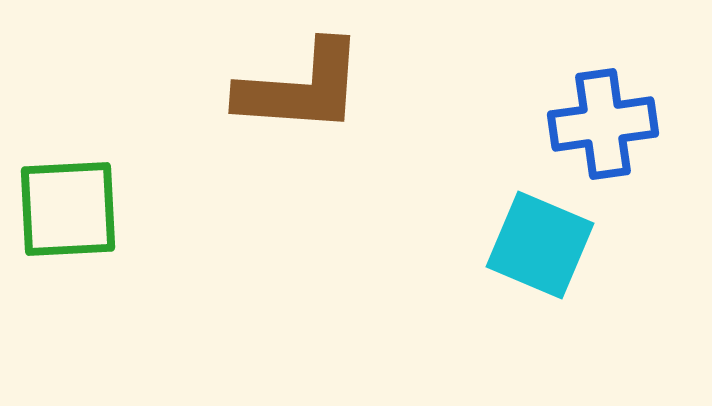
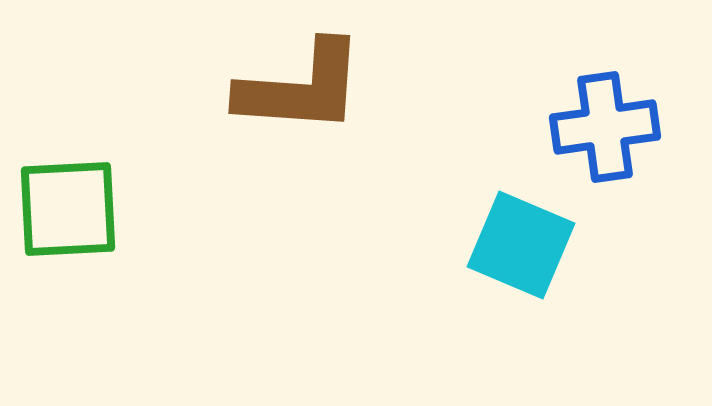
blue cross: moved 2 px right, 3 px down
cyan square: moved 19 px left
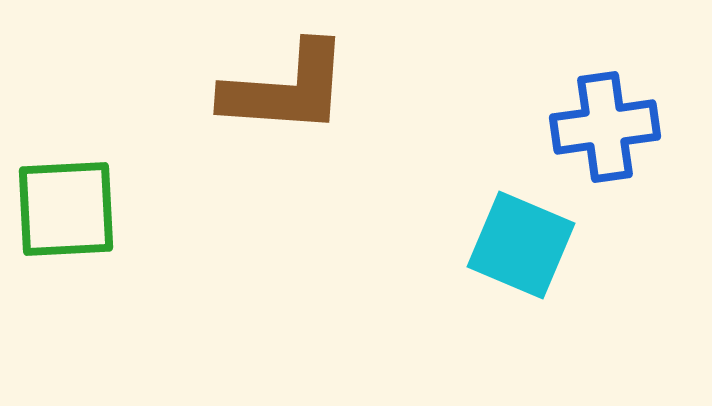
brown L-shape: moved 15 px left, 1 px down
green square: moved 2 px left
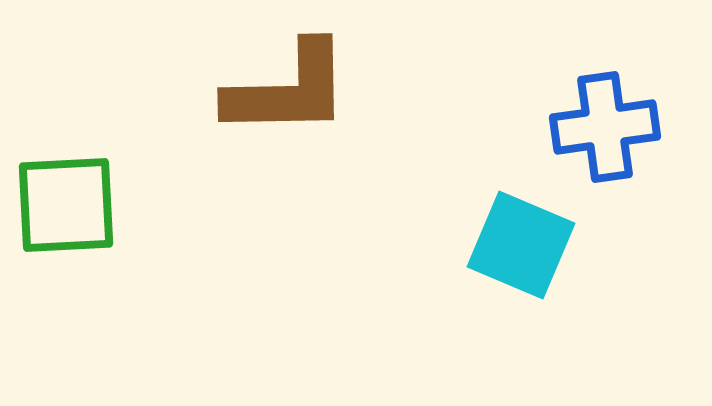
brown L-shape: moved 2 px right, 1 px down; rotated 5 degrees counterclockwise
green square: moved 4 px up
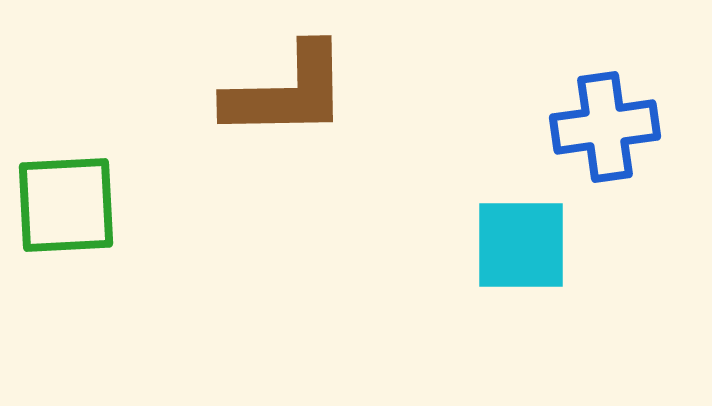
brown L-shape: moved 1 px left, 2 px down
cyan square: rotated 23 degrees counterclockwise
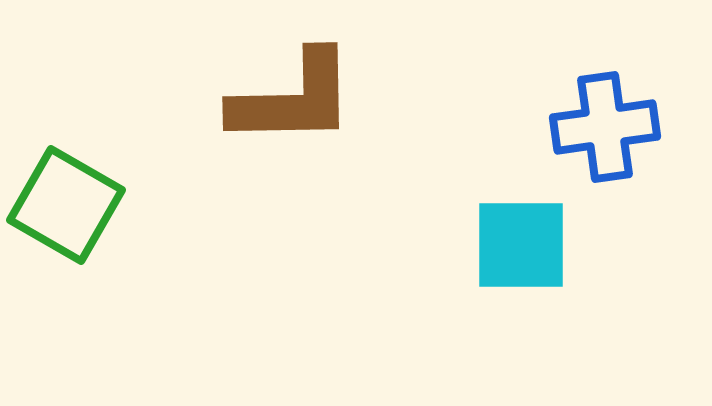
brown L-shape: moved 6 px right, 7 px down
green square: rotated 33 degrees clockwise
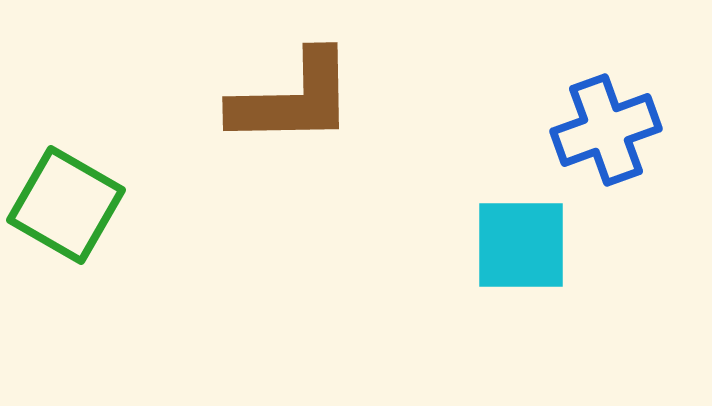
blue cross: moved 1 px right, 3 px down; rotated 12 degrees counterclockwise
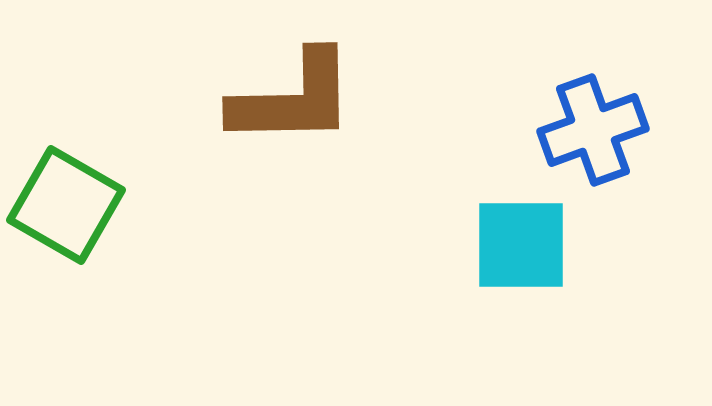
blue cross: moved 13 px left
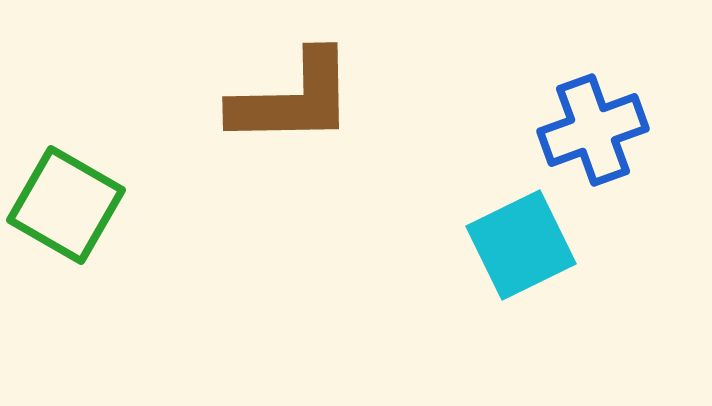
cyan square: rotated 26 degrees counterclockwise
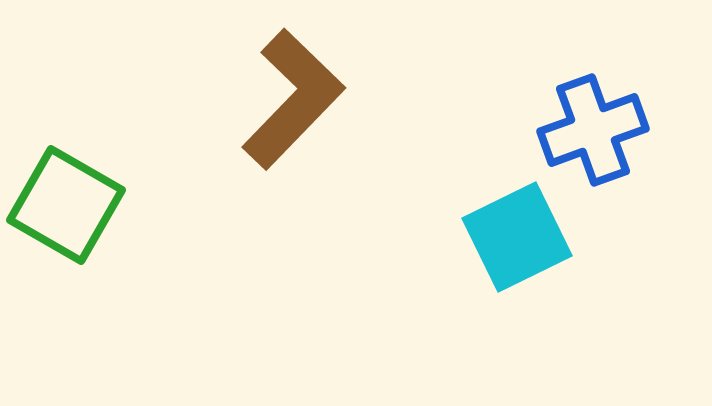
brown L-shape: rotated 45 degrees counterclockwise
cyan square: moved 4 px left, 8 px up
